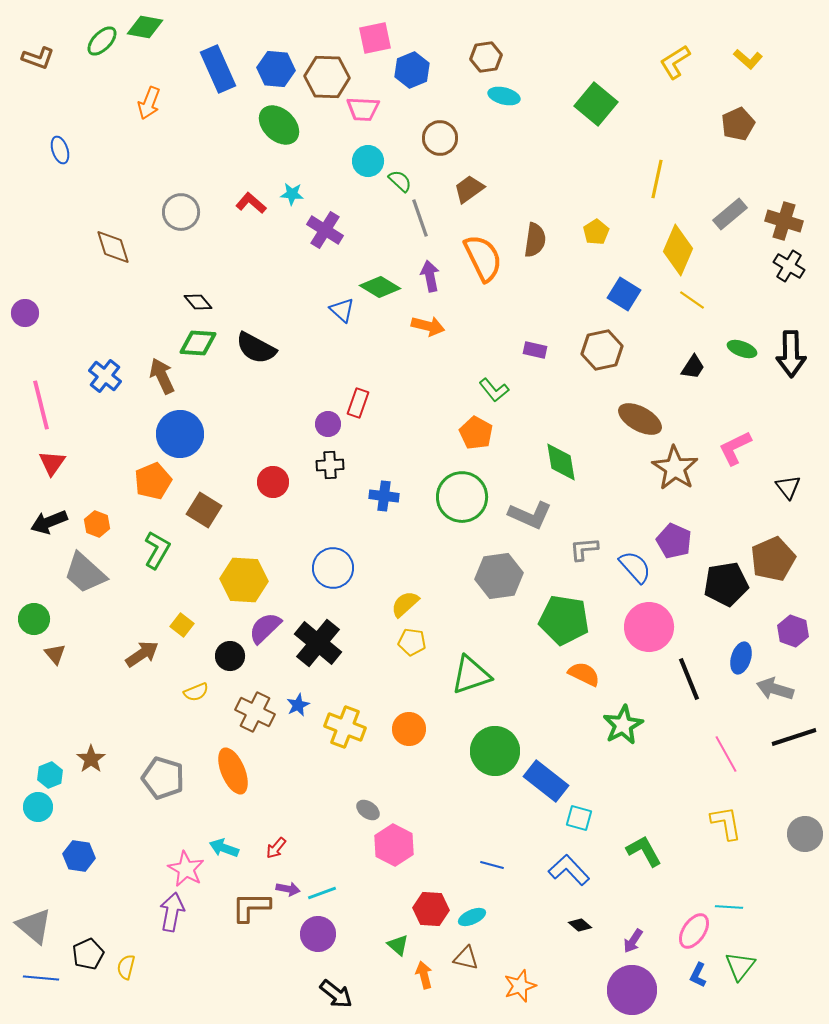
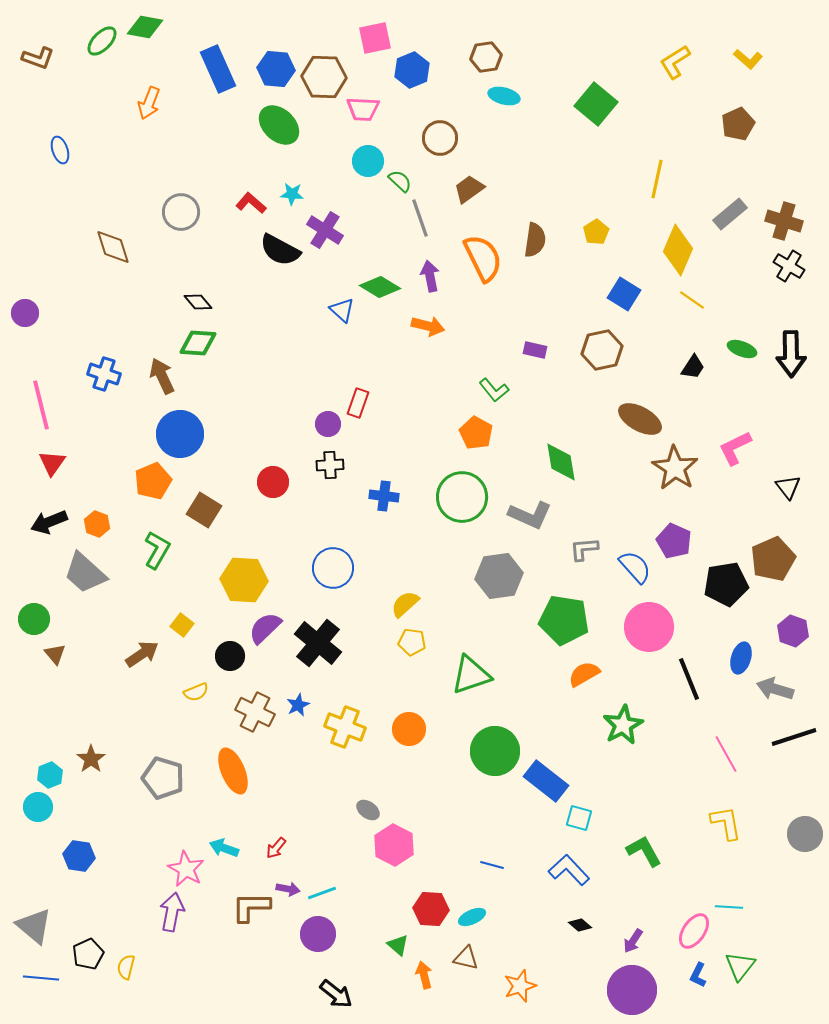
brown hexagon at (327, 77): moved 3 px left
black semicircle at (256, 348): moved 24 px right, 98 px up
blue cross at (105, 376): moved 1 px left, 2 px up; rotated 20 degrees counterclockwise
orange semicircle at (584, 674): rotated 56 degrees counterclockwise
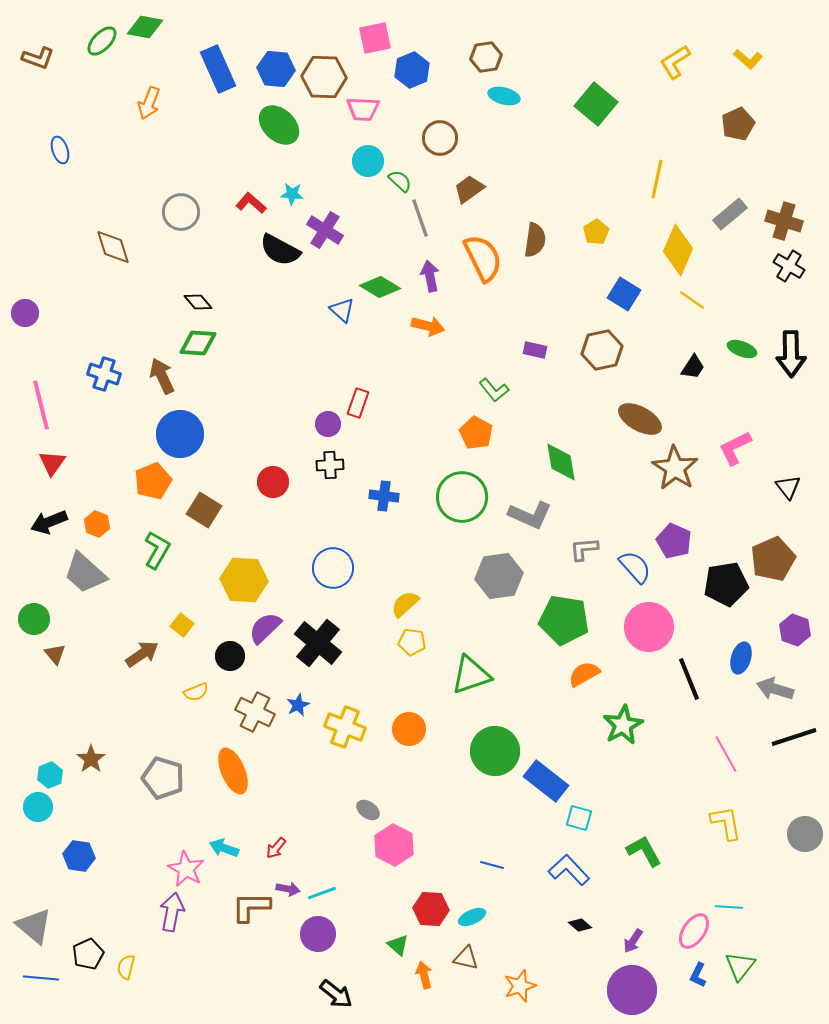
purple hexagon at (793, 631): moved 2 px right, 1 px up
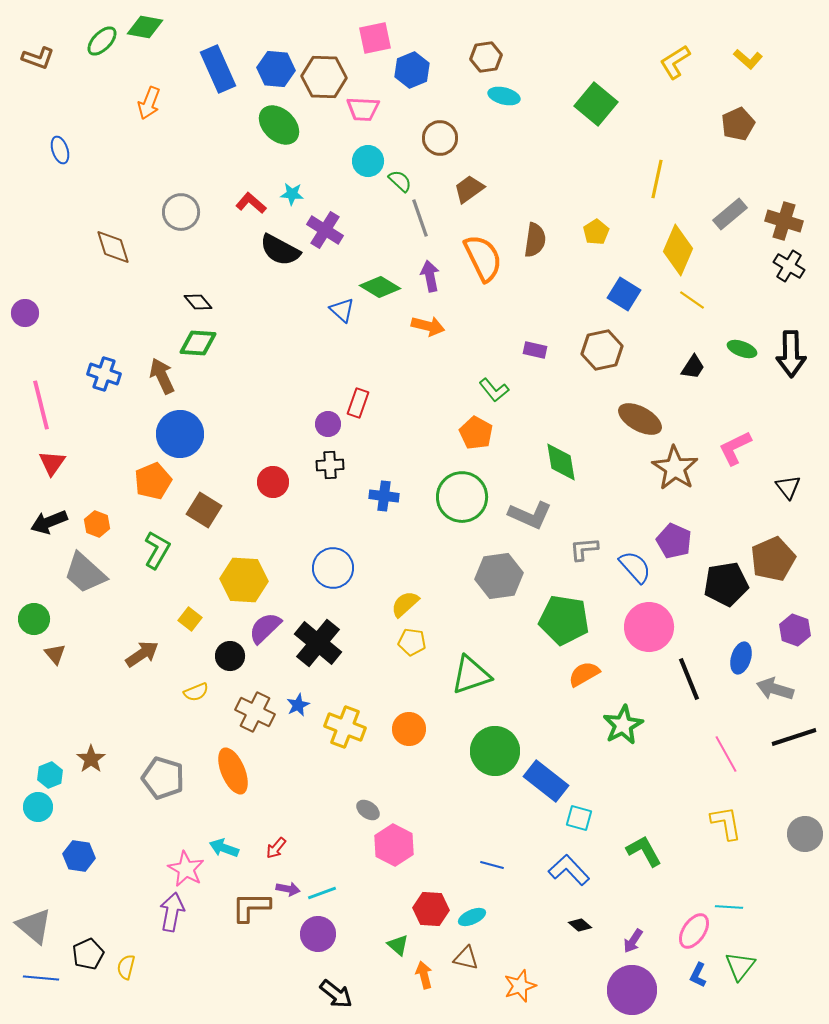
yellow square at (182, 625): moved 8 px right, 6 px up
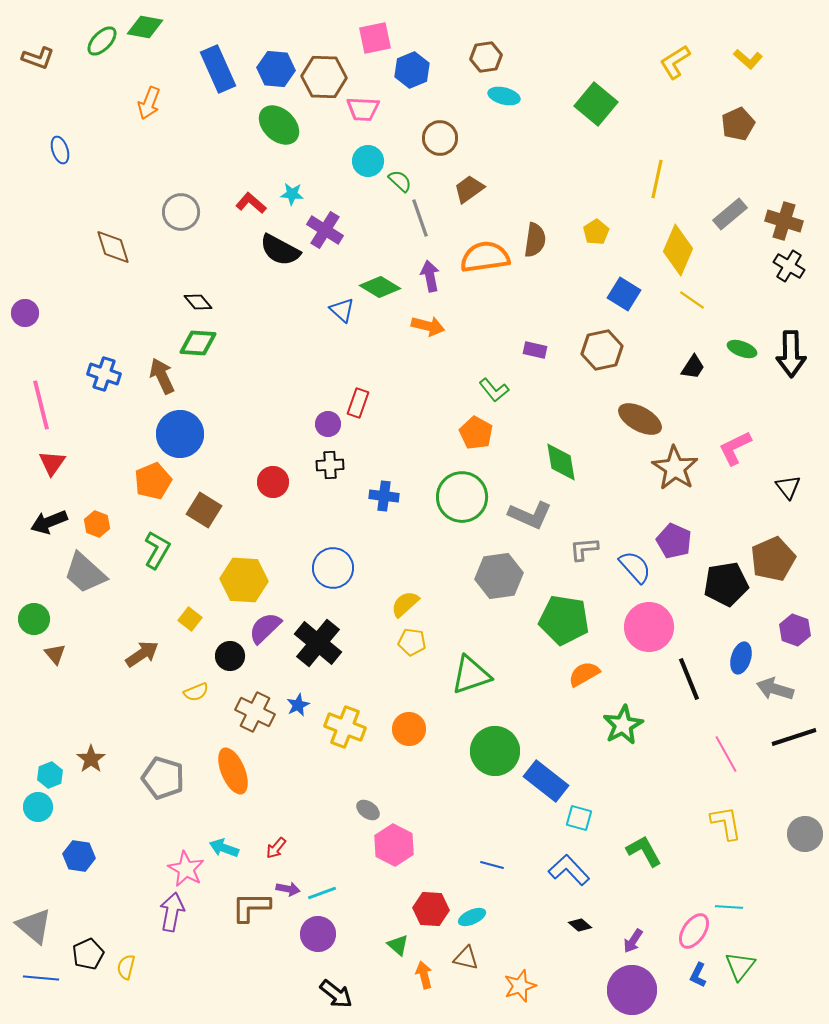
orange semicircle at (483, 258): moved 2 px right, 1 px up; rotated 72 degrees counterclockwise
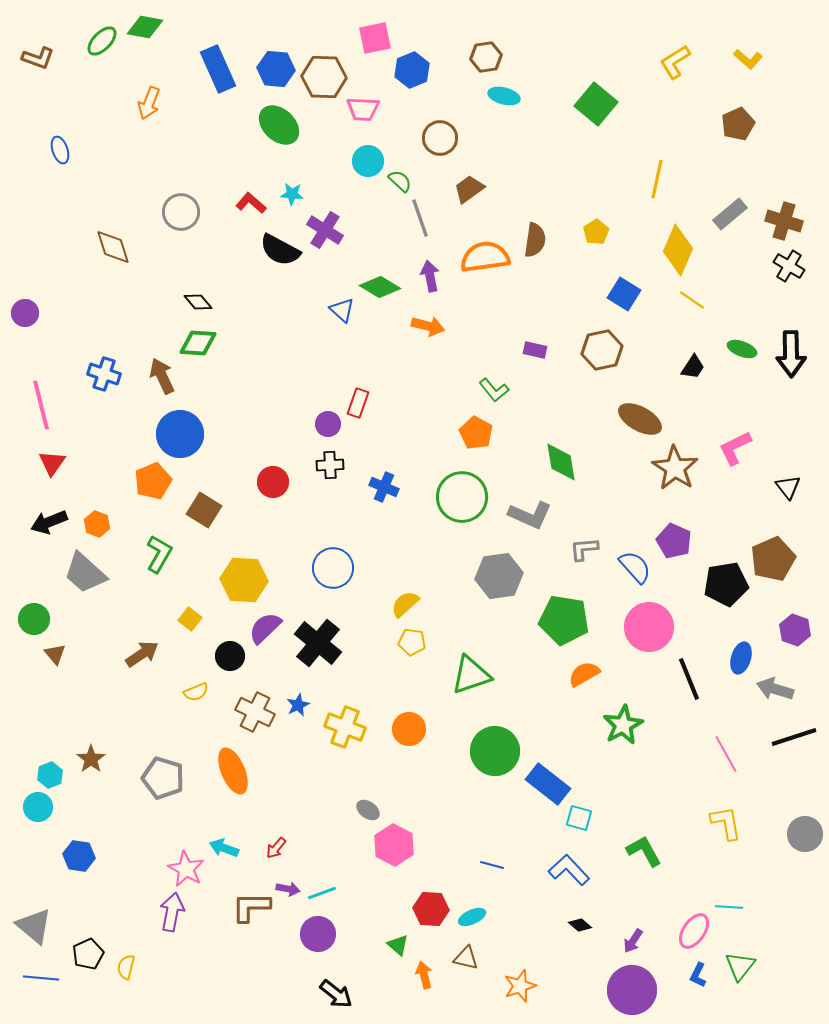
blue cross at (384, 496): moved 9 px up; rotated 16 degrees clockwise
green L-shape at (157, 550): moved 2 px right, 4 px down
blue rectangle at (546, 781): moved 2 px right, 3 px down
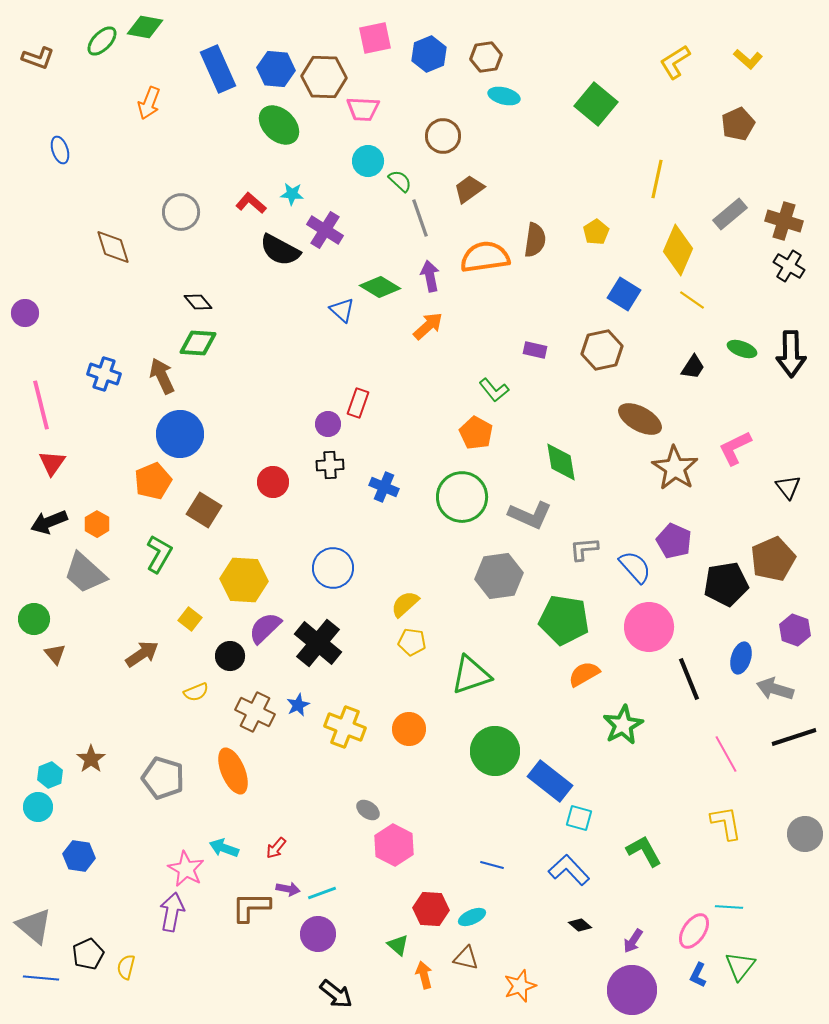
blue hexagon at (412, 70): moved 17 px right, 16 px up
brown circle at (440, 138): moved 3 px right, 2 px up
orange arrow at (428, 326): rotated 56 degrees counterclockwise
orange hexagon at (97, 524): rotated 10 degrees clockwise
blue rectangle at (548, 784): moved 2 px right, 3 px up
